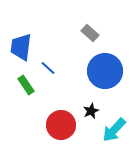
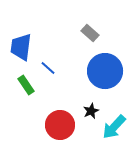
red circle: moved 1 px left
cyan arrow: moved 3 px up
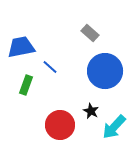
blue trapezoid: rotated 72 degrees clockwise
blue line: moved 2 px right, 1 px up
green rectangle: rotated 54 degrees clockwise
black star: rotated 21 degrees counterclockwise
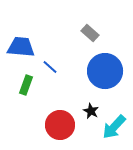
blue trapezoid: rotated 16 degrees clockwise
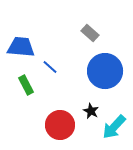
green rectangle: rotated 48 degrees counterclockwise
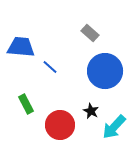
green rectangle: moved 19 px down
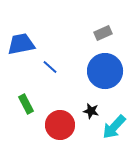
gray rectangle: moved 13 px right; rotated 66 degrees counterclockwise
blue trapezoid: moved 3 px up; rotated 16 degrees counterclockwise
black star: rotated 14 degrees counterclockwise
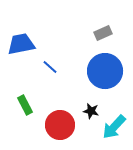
green rectangle: moved 1 px left, 1 px down
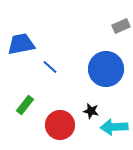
gray rectangle: moved 18 px right, 7 px up
blue circle: moved 1 px right, 2 px up
green rectangle: rotated 66 degrees clockwise
cyan arrow: rotated 44 degrees clockwise
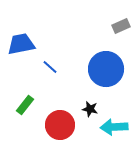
black star: moved 1 px left, 2 px up
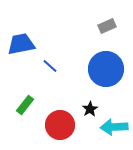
gray rectangle: moved 14 px left
blue line: moved 1 px up
black star: rotated 28 degrees clockwise
